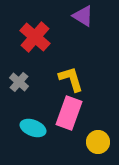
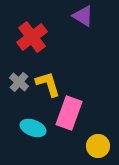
red cross: moved 3 px left; rotated 12 degrees clockwise
yellow L-shape: moved 23 px left, 5 px down
yellow circle: moved 4 px down
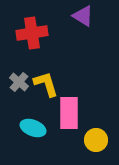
red cross: moved 4 px up; rotated 28 degrees clockwise
yellow L-shape: moved 2 px left
pink rectangle: rotated 20 degrees counterclockwise
yellow circle: moved 2 px left, 6 px up
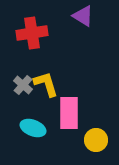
gray cross: moved 4 px right, 3 px down
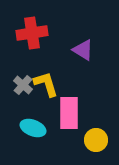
purple triangle: moved 34 px down
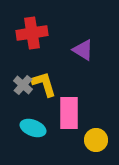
yellow L-shape: moved 2 px left
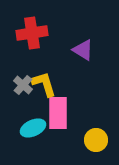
pink rectangle: moved 11 px left
cyan ellipse: rotated 45 degrees counterclockwise
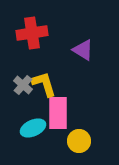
yellow circle: moved 17 px left, 1 px down
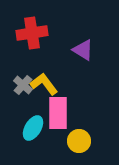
yellow L-shape: rotated 20 degrees counterclockwise
cyan ellipse: rotated 35 degrees counterclockwise
